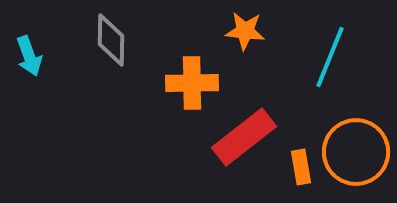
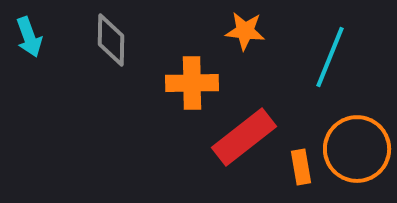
cyan arrow: moved 19 px up
orange circle: moved 1 px right, 3 px up
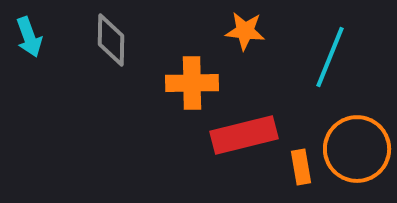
red rectangle: moved 2 px up; rotated 24 degrees clockwise
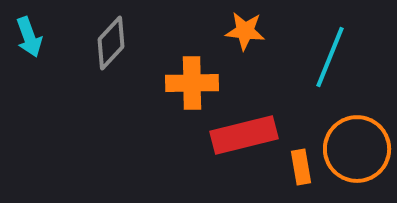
gray diamond: moved 3 px down; rotated 42 degrees clockwise
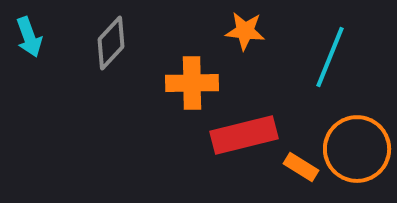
orange rectangle: rotated 48 degrees counterclockwise
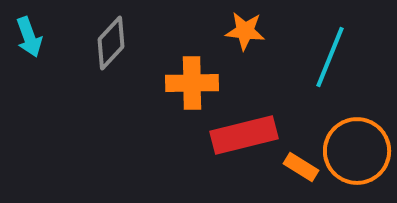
orange circle: moved 2 px down
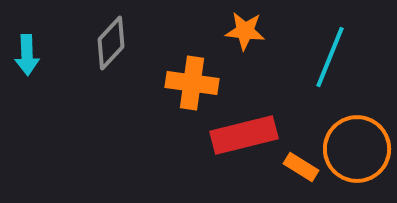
cyan arrow: moved 2 px left, 18 px down; rotated 18 degrees clockwise
orange cross: rotated 9 degrees clockwise
orange circle: moved 2 px up
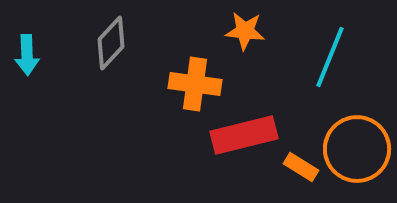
orange cross: moved 3 px right, 1 px down
